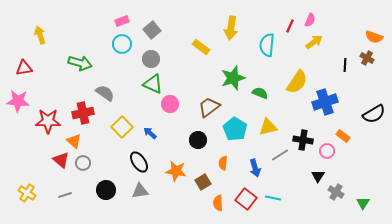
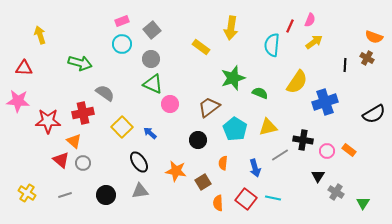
cyan semicircle at (267, 45): moved 5 px right
red triangle at (24, 68): rotated 12 degrees clockwise
orange rectangle at (343, 136): moved 6 px right, 14 px down
black circle at (106, 190): moved 5 px down
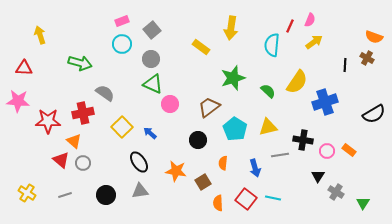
green semicircle at (260, 93): moved 8 px right, 2 px up; rotated 21 degrees clockwise
gray line at (280, 155): rotated 24 degrees clockwise
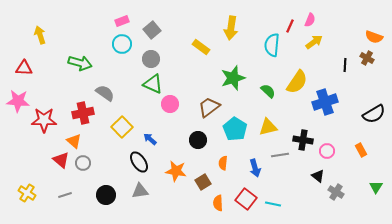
red star at (48, 121): moved 4 px left, 1 px up
blue arrow at (150, 133): moved 6 px down
orange rectangle at (349, 150): moved 12 px right; rotated 24 degrees clockwise
black triangle at (318, 176): rotated 24 degrees counterclockwise
cyan line at (273, 198): moved 6 px down
green triangle at (363, 203): moved 13 px right, 16 px up
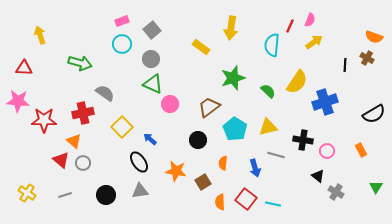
gray line at (280, 155): moved 4 px left; rotated 24 degrees clockwise
orange semicircle at (218, 203): moved 2 px right, 1 px up
